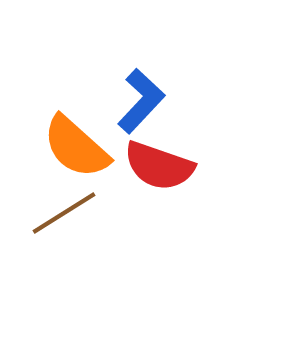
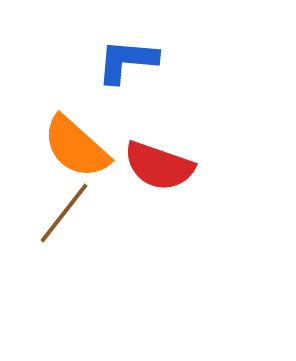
blue L-shape: moved 14 px left, 40 px up; rotated 128 degrees counterclockwise
brown line: rotated 20 degrees counterclockwise
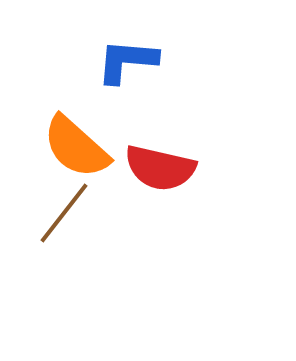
red semicircle: moved 1 px right, 2 px down; rotated 6 degrees counterclockwise
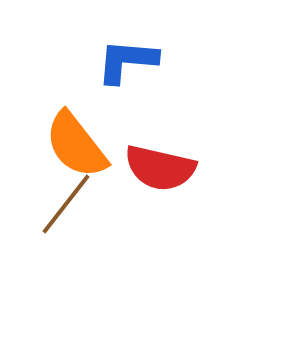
orange semicircle: moved 2 px up; rotated 10 degrees clockwise
brown line: moved 2 px right, 9 px up
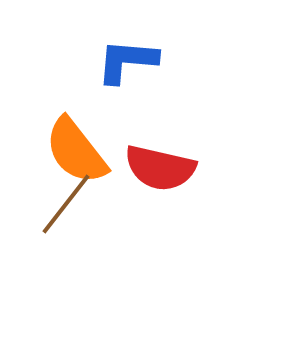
orange semicircle: moved 6 px down
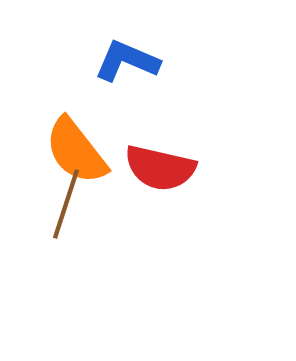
blue L-shape: rotated 18 degrees clockwise
brown line: rotated 20 degrees counterclockwise
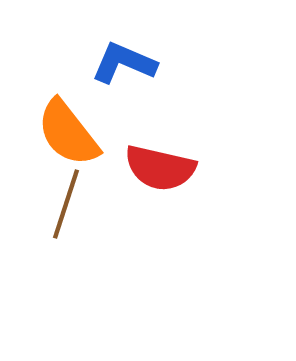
blue L-shape: moved 3 px left, 2 px down
orange semicircle: moved 8 px left, 18 px up
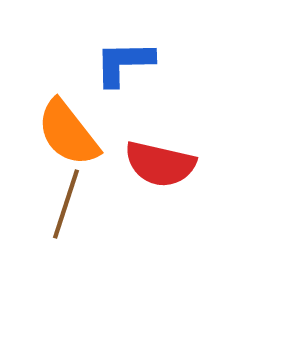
blue L-shape: rotated 24 degrees counterclockwise
red semicircle: moved 4 px up
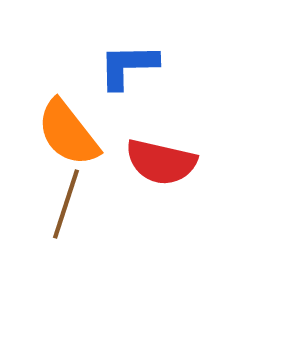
blue L-shape: moved 4 px right, 3 px down
red semicircle: moved 1 px right, 2 px up
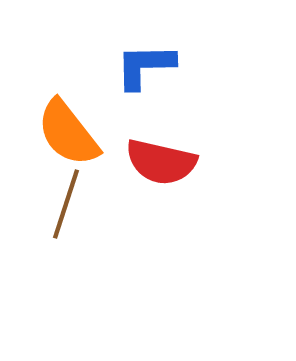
blue L-shape: moved 17 px right
